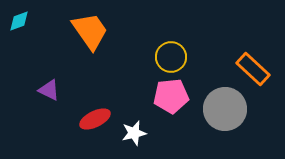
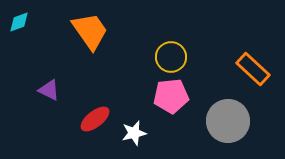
cyan diamond: moved 1 px down
gray circle: moved 3 px right, 12 px down
red ellipse: rotated 12 degrees counterclockwise
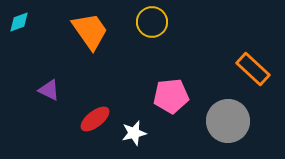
yellow circle: moved 19 px left, 35 px up
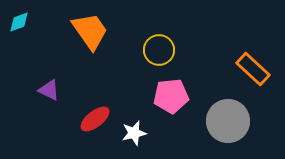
yellow circle: moved 7 px right, 28 px down
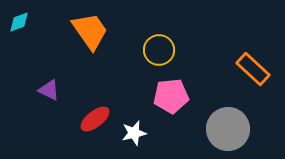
gray circle: moved 8 px down
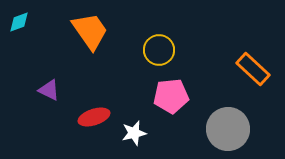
red ellipse: moved 1 px left, 2 px up; rotated 20 degrees clockwise
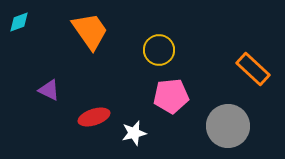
gray circle: moved 3 px up
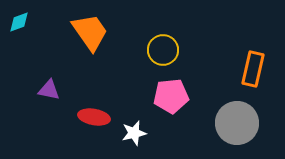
orange trapezoid: moved 1 px down
yellow circle: moved 4 px right
orange rectangle: rotated 60 degrees clockwise
purple triangle: rotated 15 degrees counterclockwise
red ellipse: rotated 28 degrees clockwise
gray circle: moved 9 px right, 3 px up
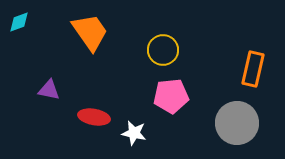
white star: rotated 25 degrees clockwise
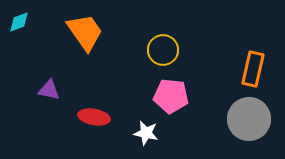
orange trapezoid: moved 5 px left
pink pentagon: rotated 12 degrees clockwise
gray circle: moved 12 px right, 4 px up
white star: moved 12 px right
